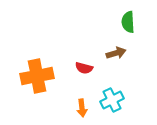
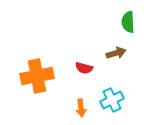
orange arrow: moved 1 px left
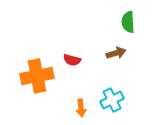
red semicircle: moved 12 px left, 8 px up
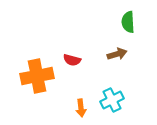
brown arrow: moved 1 px right, 1 px down
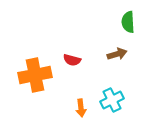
orange cross: moved 2 px left, 1 px up
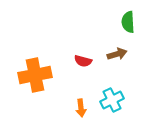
red semicircle: moved 11 px right, 1 px down
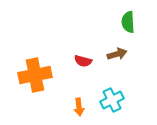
orange arrow: moved 2 px left, 1 px up
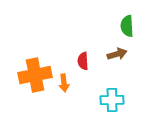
green semicircle: moved 1 px left, 4 px down
red semicircle: rotated 72 degrees clockwise
cyan cross: rotated 25 degrees clockwise
orange arrow: moved 15 px left, 24 px up
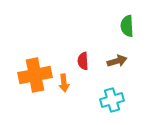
brown arrow: moved 7 px down
cyan cross: rotated 15 degrees counterclockwise
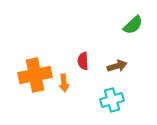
green semicircle: moved 6 px right, 1 px up; rotated 130 degrees counterclockwise
brown arrow: moved 5 px down
